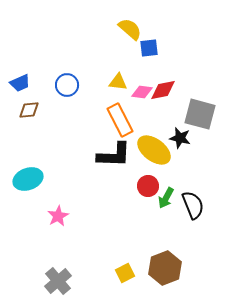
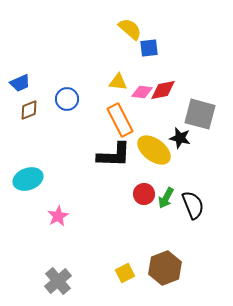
blue circle: moved 14 px down
brown diamond: rotated 15 degrees counterclockwise
red circle: moved 4 px left, 8 px down
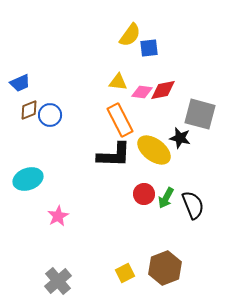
yellow semicircle: moved 6 px down; rotated 85 degrees clockwise
blue circle: moved 17 px left, 16 px down
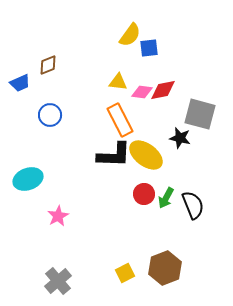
brown diamond: moved 19 px right, 45 px up
yellow ellipse: moved 8 px left, 5 px down
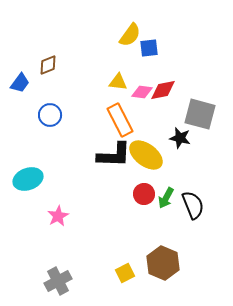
blue trapezoid: rotated 30 degrees counterclockwise
brown hexagon: moved 2 px left, 5 px up; rotated 16 degrees counterclockwise
gray cross: rotated 12 degrees clockwise
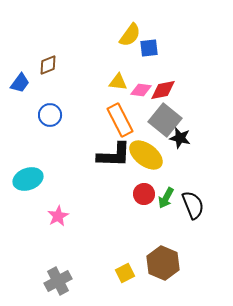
pink diamond: moved 1 px left, 2 px up
gray square: moved 35 px left, 6 px down; rotated 24 degrees clockwise
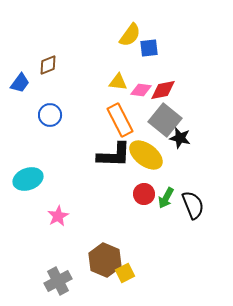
brown hexagon: moved 58 px left, 3 px up
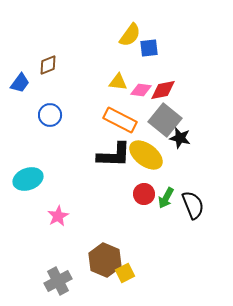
orange rectangle: rotated 36 degrees counterclockwise
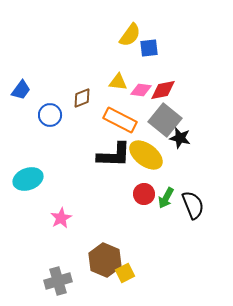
brown diamond: moved 34 px right, 33 px down
blue trapezoid: moved 1 px right, 7 px down
pink star: moved 3 px right, 2 px down
gray cross: rotated 12 degrees clockwise
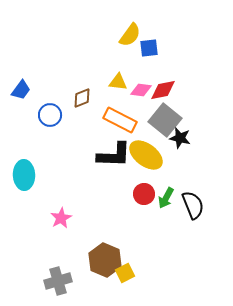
cyan ellipse: moved 4 px left, 4 px up; rotated 72 degrees counterclockwise
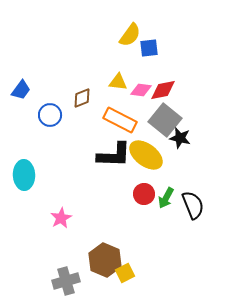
gray cross: moved 8 px right
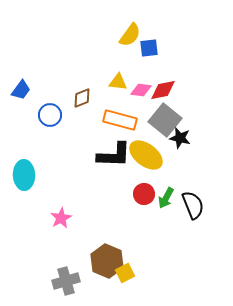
orange rectangle: rotated 12 degrees counterclockwise
brown hexagon: moved 2 px right, 1 px down
